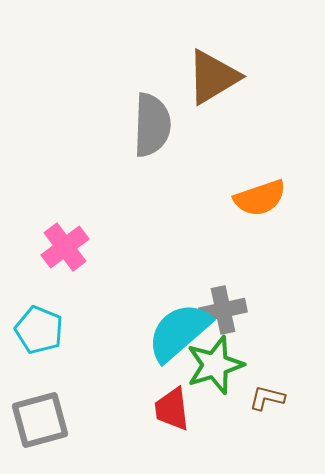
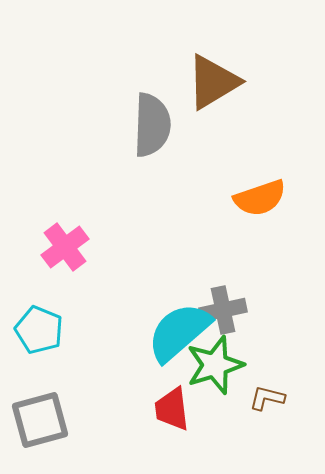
brown triangle: moved 5 px down
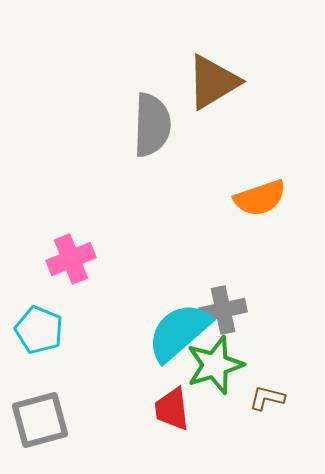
pink cross: moved 6 px right, 12 px down; rotated 15 degrees clockwise
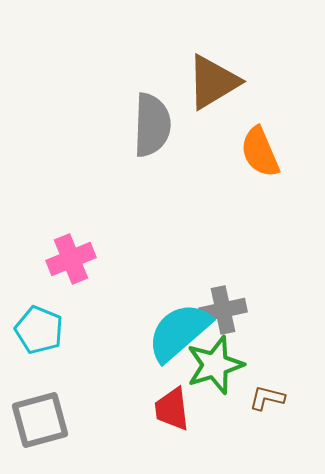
orange semicircle: moved 46 px up; rotated 86 degrees clockwise
